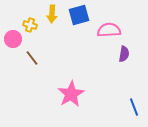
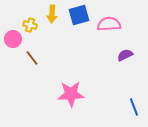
pink semicircle: moved 6 px up
purple semicircle: moved 1 px right, 1 px down; rotated 126 degrees counterclockwise
pink star: rotated 28 degrees clockwise
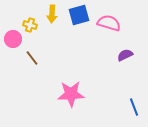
pink semicircle: moved 1 px up; rotated 20 degrees clockwise
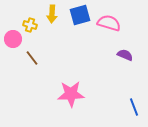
blue square: moved 1 px right
purple semicircle: rotated 49 degrees clockwise
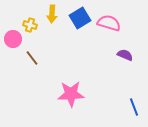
blue square: moved 3 px down; rotated 15 degrees counterclockwise
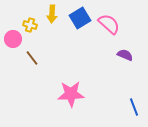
pink semicircle: moved 1 px down; rotated 25 degrees clockwise
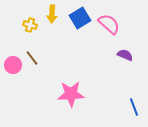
pink circle: moved 26 px down
